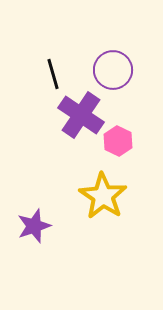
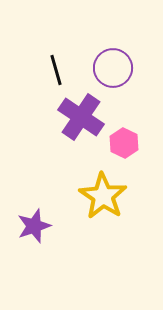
purple circle: moved 2 px up
black line: moved 3 px right, 4 px up
purple cross: moved 2 px down
pink hexagon: moved 6 px right, 2 px down
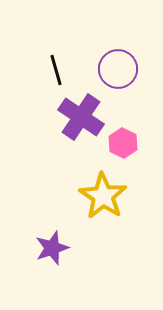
purple circle: moved 5 px right, 1 px down
pink hexagon: moved 1 px left
purple star: moved 18 px right, 22 px down
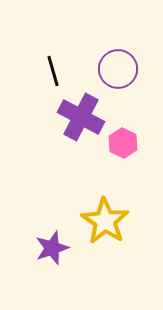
black line: moved 3 px left, 1 px down
purple cross: rotated 6 degrees counterclockwise
yellow star: moved 2 px right, 25 px down
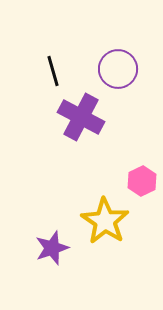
pink hexagon: moved 19 px right, 38 px down; rotated 8 degrees clockwise
